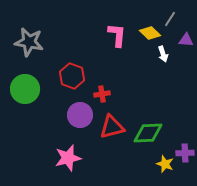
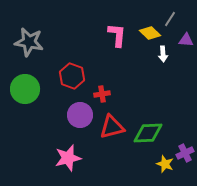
white arrow: rotated 14 degrees clockwise
purple cross: rotated 24 degrees counterclockwise
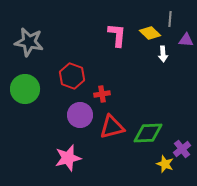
gray line: rotated 28 degrees counterclockwise
purple cross: moved 3 px left, 4 px up; rotated 12 degrees counterclockwise
